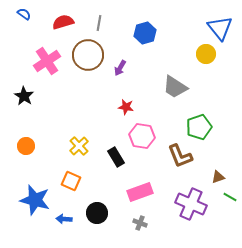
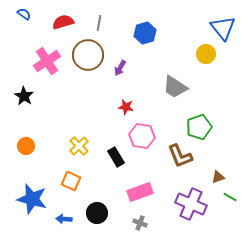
blue triangle: moved 3 px right
blue star: moved 3 px left, 1 px up
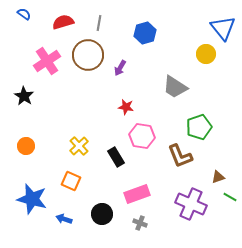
pink rectangle: moved 3 px left, 2 px down
black circle: moved 5 px right, 1 px down
blue arrow: rotated 14 degrees clockwise
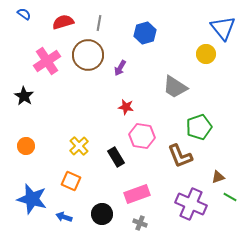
blue arrow: moved 2 px up
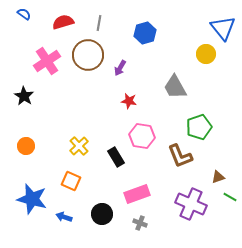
gray trapezoid: rotated 28 degrees clockwise
red star: moved 3 px right, 6 px up
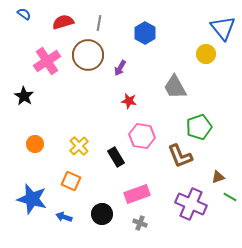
blue hexagon: rotated 15 degrees counterclockwise
orange circle: moved 9 px right, 2 px up
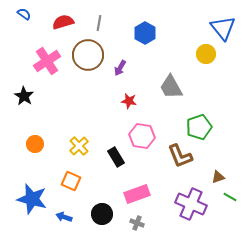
gray trapezoid: moved 4 px left
gray cross: moved 3 px left
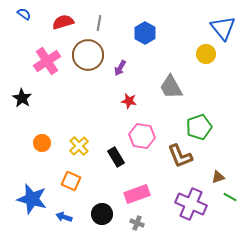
black star: moved 2 px left, 2 px down
orange circle: moved 7 px right, 1 px up
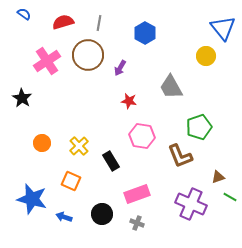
yellow circle: moved 2 px down
black rectangle: moved 5 px left, 4 px down
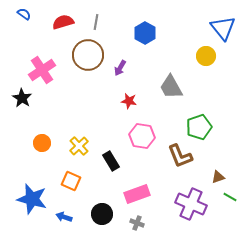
gray line: moved 3 px left, 1 px up
pink cross: moved 5 px left, 9 px down
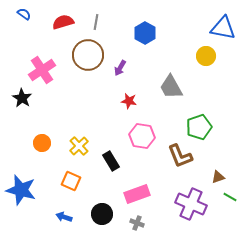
blue triangle: rotated 40 degrees counterclockwise
blue star: moved 11 px left, 9 px up
